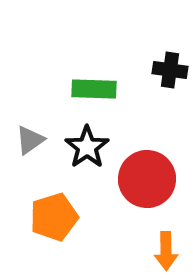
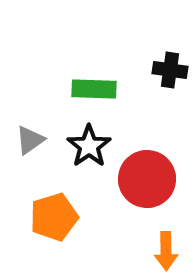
black star: moved 2 px right, 1 px up
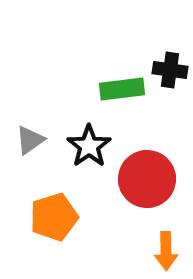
green rectangle: moved 28 px right; rotated 9 degrees counterclockwise
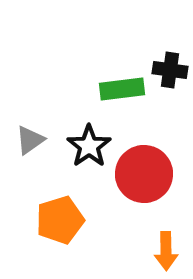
red circle: moved 3 px left, 5 px up
orange pentagon: moved 6 px right, 3 px down
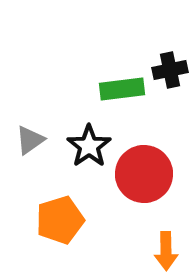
black cross: rotated 20 degrees counterclockwise
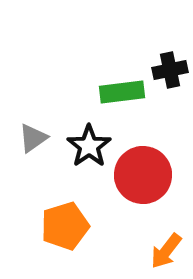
green rectangle: moved 3 px down
gray triangle: moved 3 px right, 2 px up
red circle: moved 1 px left, 1 px down
orange pentagon: moved 5 px right, 6 px down
orange arrow: rotated 39 degrees clockwise
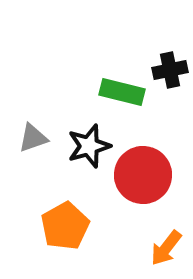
green rectangle: rotated 21 degrees clockwise
gray triangle: rotated 16 degrees clockwise
black star: rotated 18 degrees clockwise
orange pentagon: rotated 12 degrees counterclockwise
orange arrow: moved 3 px up
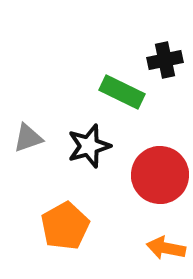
black cross: moved 5 px left, 10 px up
green rectangle: rotated 12 degrees clockwise
gray triangle: moved 5 px left
red circle: moved 17 px right
orange arrow: rotated 63 degrees clockwise
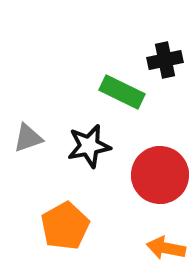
black star: rotated 6 degrees clockwise
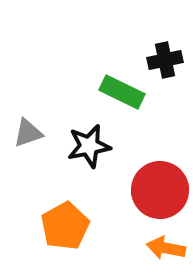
gray triangle: moved 5 px up
red circle: moved 15 px down
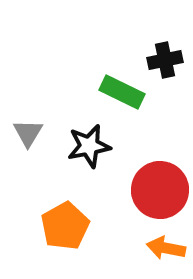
gray triangle: rotated 40 degrees counterclockwise
